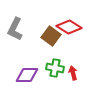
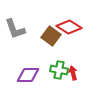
gray L-shape: rotated 45 degrees counterclockwise
green cross: moved 4 px right, 2 px down
purple diamond: moved 1 px right
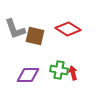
red diamond: moved 1 px left, 2 px down
brown square: moved 16 px left; rotated 24 degrees counterclockwise
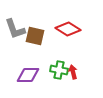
red arrow: moved 1 px up
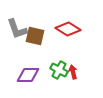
gray L-shape: moved 2 px right
green cross: rotated 18 degrees clockwise
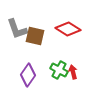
purple diamond: rotated 55 degrees counterclockwise
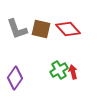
red diamond: rotated 15 degrees clockwise
brown square: moved 6 px right, 7 px up
green cross: rotated 30 degrees clockwise
purple diamond: moved 13 px left, 3 px down
